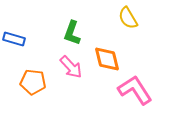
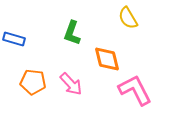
pink arrow: moved 17 px down
pink L-shape: rotated 6 degrees clockwise
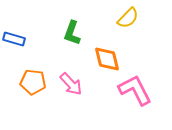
yellow semicircle: rotated 105 degrees counterclockwise
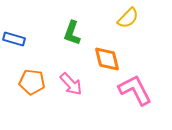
orange pentagon: moved 1 px left
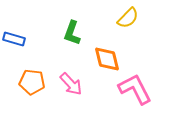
pink L-shape: moved 1 px up
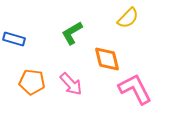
green L-shape: rotated 40 degrees clockwise
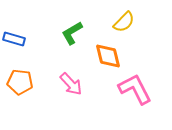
yellow semicircle: moved 4 px left, 4 px down
orange diamond: moved 1 px right, 3 px up
orange pentagon: moved 12 px left
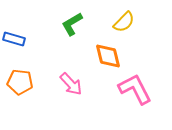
green L-shape: moved 9 px up
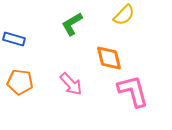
yellow semicircle: moved 7 px up
orange diamond: moved 1 px right, 2 px down
pink L-shape: moved 2 px left, 2 px down; rotated 12 degrees clockwise
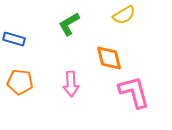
yellow semicircle: rotated 15 degrees clockwise
green L-shape: moved 3 px left
pink arrow: rotated 40 degrees clockwise
pink L-shape: moved 1 px right, 1 px down
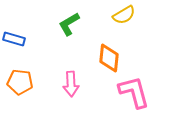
orange diamond: rotated 20 degrees clockwise
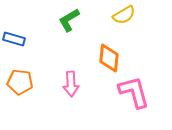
green L-shape: moved 4 px up
